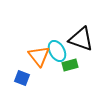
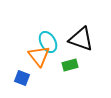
cyan ellipse: moved 9 px left, 9 px up
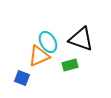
orange triangle: rotated 45 degrees clockwise
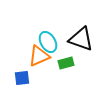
green rectangle: moved 4 px left, 2 px up
blue square: rotated 28 degrees counterclockwise
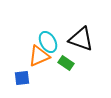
green rectangle: rotated 49 degrees clockwise
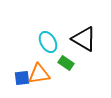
black triangle: moved 3 px right; rotated 12 degrees clockwise
orange triangle: moved 18 px down; rotated 15 degrees clockwise
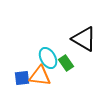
cyan ellipse: moved 16 px down
green rectangle: rotated 21 degrees clockwise
orange triangle: moved 1 px right, 2 px down; rotated 15 degrees clockwise
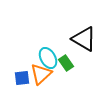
orange triangle: moved 1 px right, 2 px up; rotated 50 degrees counterclockwise
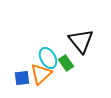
black triangle: moved 3 px left, 2 px down; rotated 20 degrees clockwise
